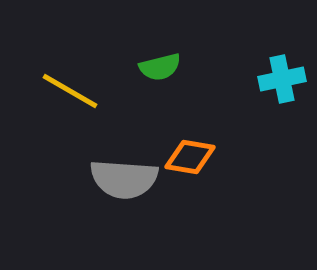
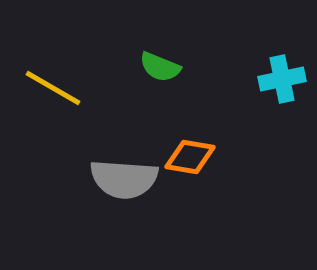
green semicircle: rotated 36 degrees clockwise
yellow line: moved 17 px left, 3 px up
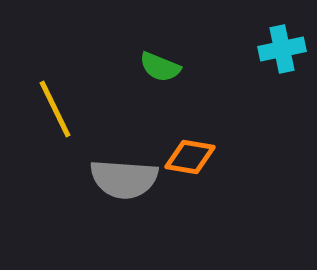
cyan cross: moved 30 px up
yellow line: moved 2 px right, 21 px down; rotated 34 degrees clockwise
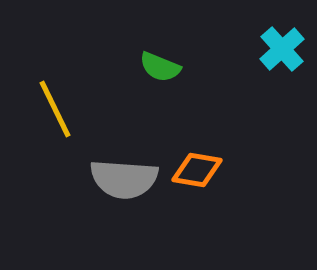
cyan cross: rotated 30 degrees counterclockwise
orange diamond: moved 7 px right, 13 px down
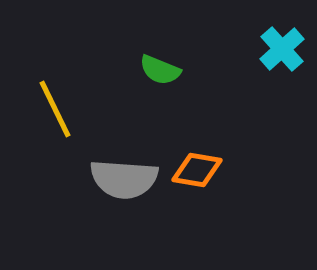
green semicircle: moved 3 px down
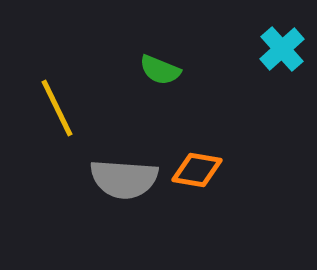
yellow line: moved 2 px right, 1 px up
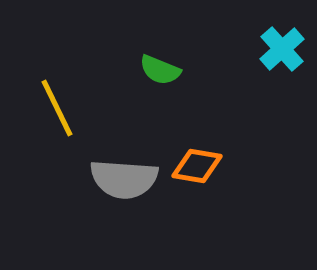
orange diamond: moved 4 px up
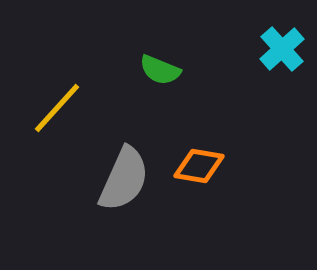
yellow line: rotated 68 degrees clockwise
orange diamond: moved 2 px right
gray semicircle: rotated 70 degrees counterclockwise
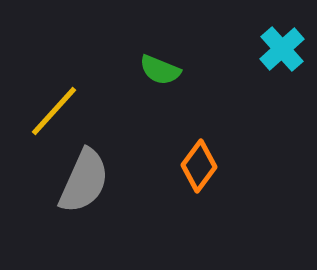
yellow line: moved 3 px left, 3 px down
orange diamond: rotated 63 degrees counterclockwise
gray semicircle: moved 40 px left, 2 px down
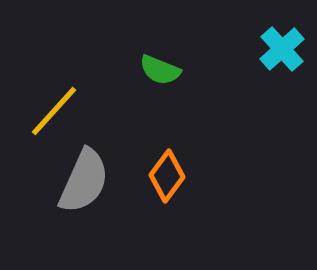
orange diamond: moved 32 px left, 10 px down
